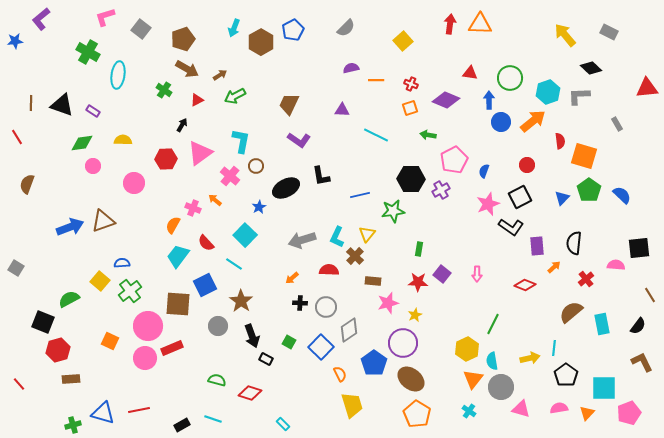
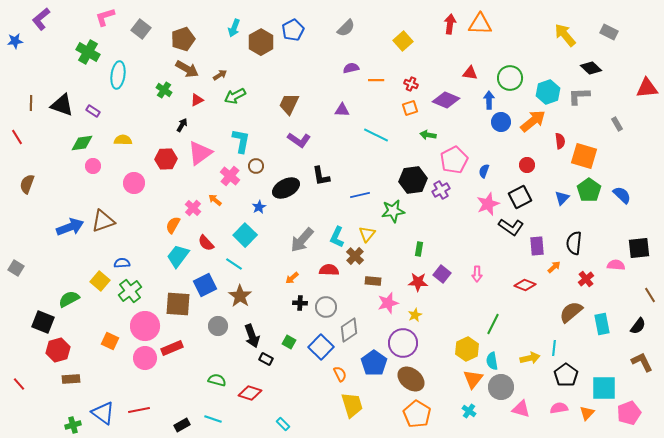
black hexagon at (411, 179): moved 2 px right, 1 px down; rotated 8 degrees counterclockwise
pink cross at (193, 208): rotated 21 degrees clockwise
gray arrow at (302, 240): rotated 32 degrees counterclockwise
brown star at (241, 301): moved 1 px left, 5 px up
pink circle at (148, 326): moved 3 px left
blue triangle at (103, 413): rotated 20 degrees clockwise
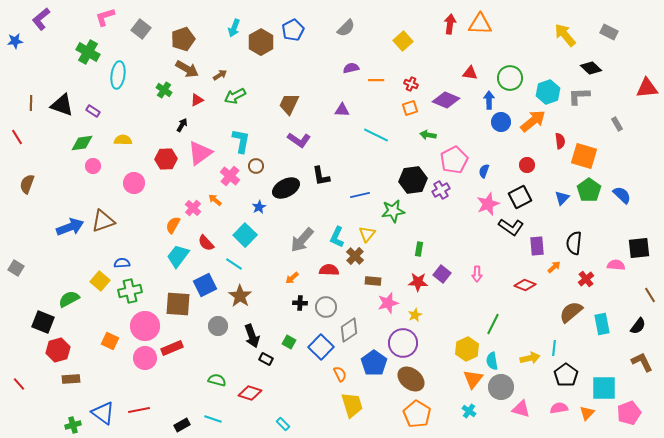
green cross at (130, 291): rotated 25 degrees clockwise
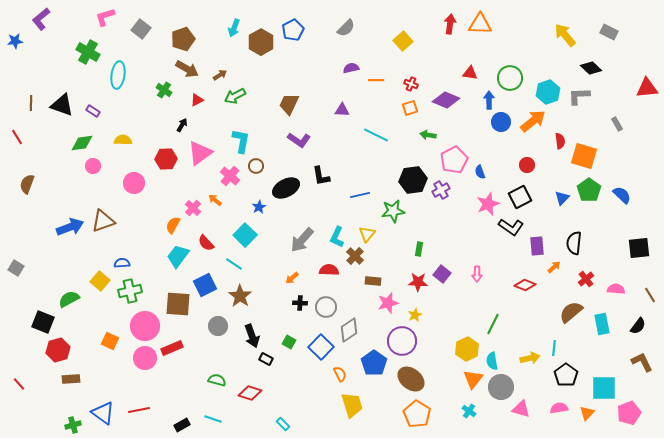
blue semicircle at (484, 171): moved 4 px left, 1 px down; rotated 40 degrees counterclockwise
pink semicircle at (616, 265): moved 24 px down
purple circle at (403, 343): moved 1 px left, 2 px up
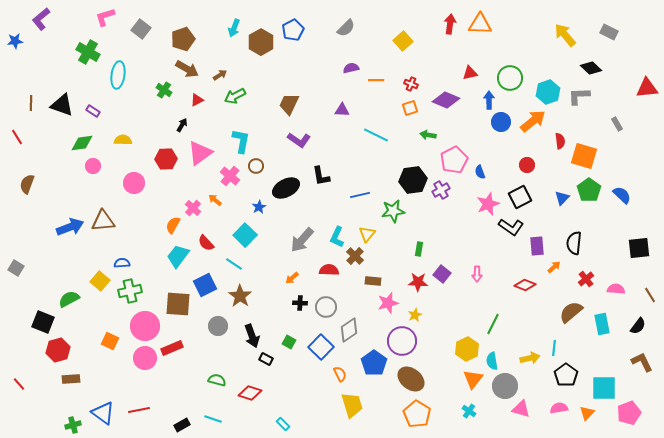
red triangle at (470, 73): rotated 21 degrees counterclockwise
brown triangle at (103, 221): rotated 15 degrees clockwise
gray circle at (501, 387): moved 4 px right, 1 px up
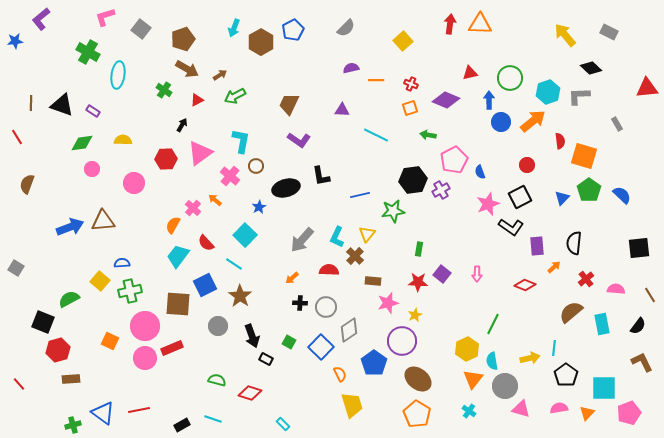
pink circle at (93, 166): moved 1 px left, 3 px down
black ellipse at (286, 188): rotated 12 degrees clockwise
brown ellipse at (411, 379): moved 7 px right
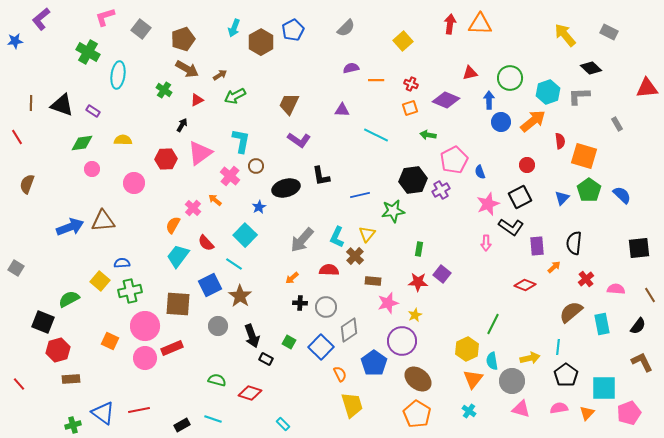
pink arrow at (477, 274): moved 9 px right, 31 px up
blue square at (205, 285): moved 5 px right
cyan line at (554, 348): moved 4 px right, 1 px up
gray circle at (505, 386): moved 7 px right, 5 px up
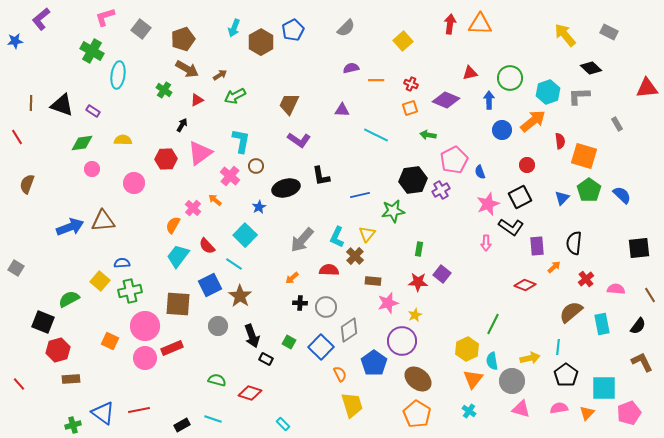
green cross at (88, 52): moved 4 px right, 1 px up
blue circle at (501, 122): moved 1 px right, 8 px down
red semicircle at (206, 243): moved 1 px right, 3 px down
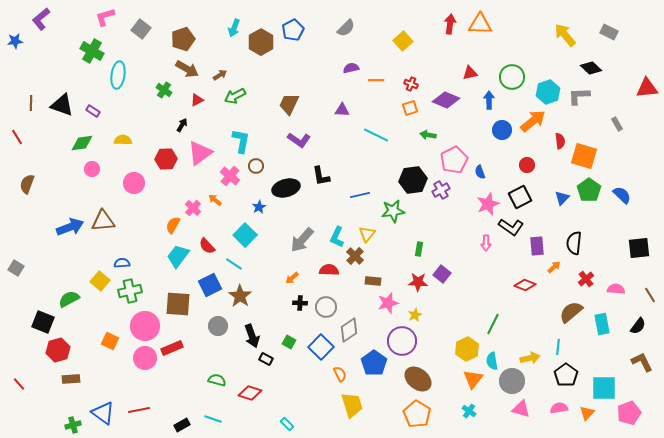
green circle at (510, 78): moved 2 px right, 1 px up
cyan rectangle at (283, 424): moved 4 px right
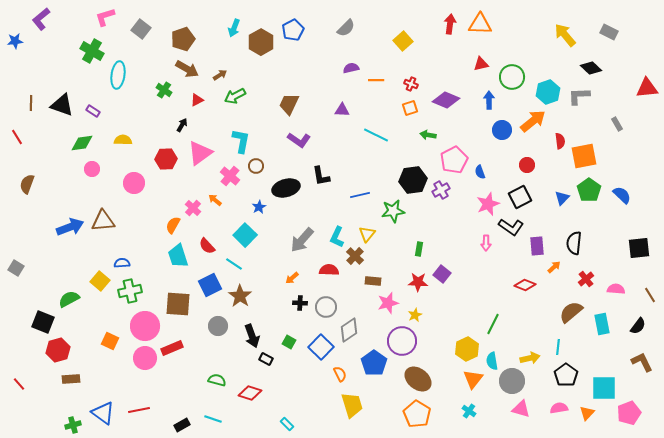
red triangle at (470, 73): moved 11 px right, 9 px up
orange square at (584, 156): rotated 28 degrees counterclockwise
cyan trapezoid at (178, 256): rotated 55 degrees counterclockwise
